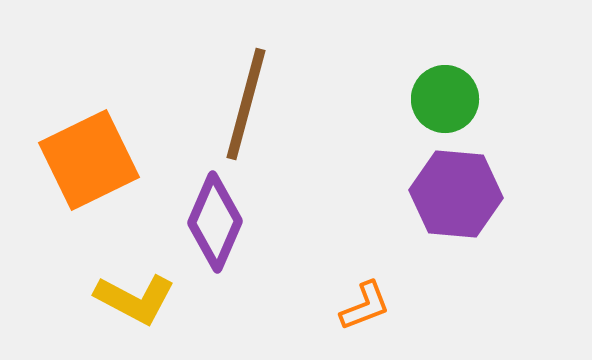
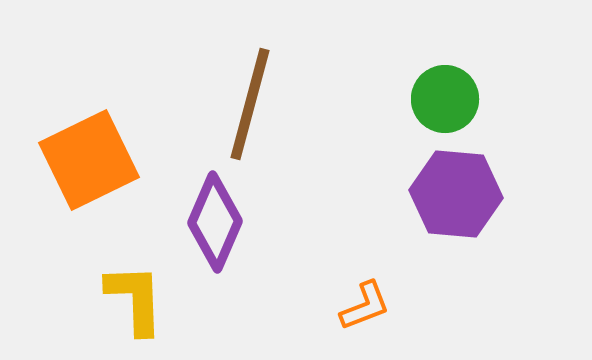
brown line: moved 4 px right
yellow L-shape: rotated 120 degrees counterclockwise
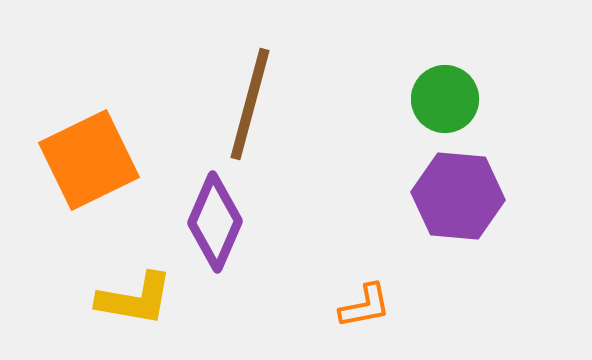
purple hexagon: moved 2 px right, 2 px down
yellow L-shape: rotated 102 degrees clockwise
orange L-shape: rotated 10 degrees clockwise
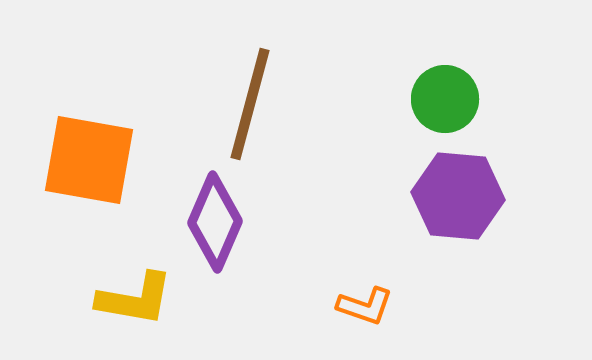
orange square: rotated 36 degrees clockwise
orange L-shape: rotated 30 degrees clockwise
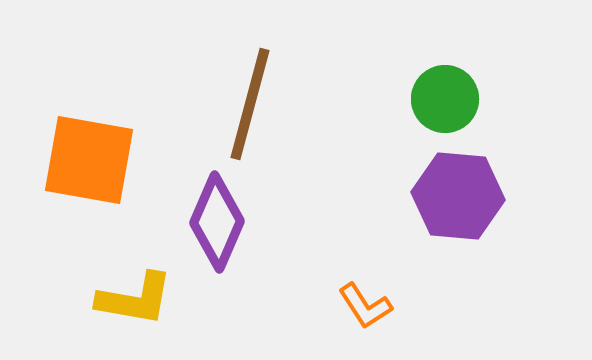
purple diamond: moved 2 px right
orange L-shape: rotated 38 degrees clockwise
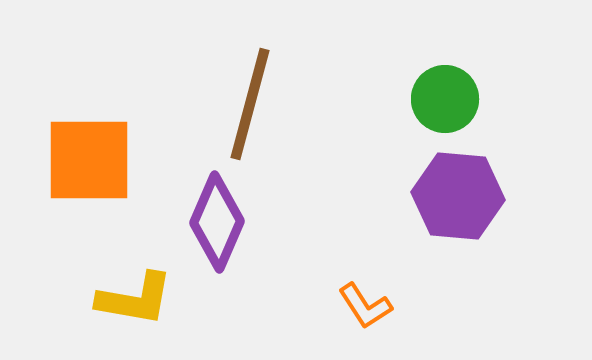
orange square: rotated 10 degrees counterclockwise
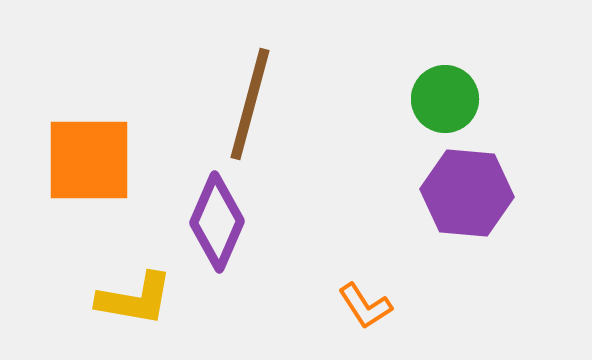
purple hexagon: moved 9 px right, 3 px up
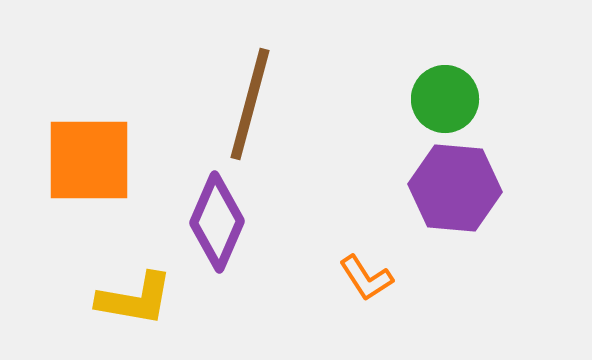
purple hexagon: moved 12 px left, 5 px up
orange L-shape: moved 1 px right, 28 px up
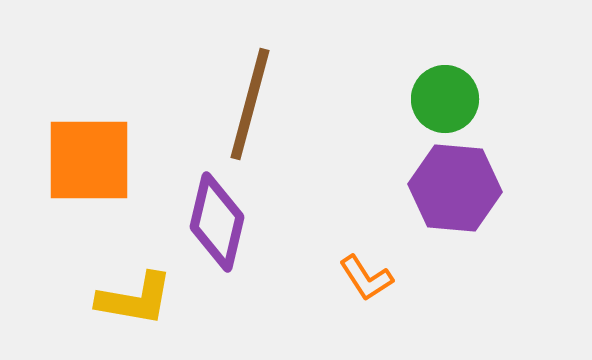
purple diamond: rotated 10 degrees counterclockwise
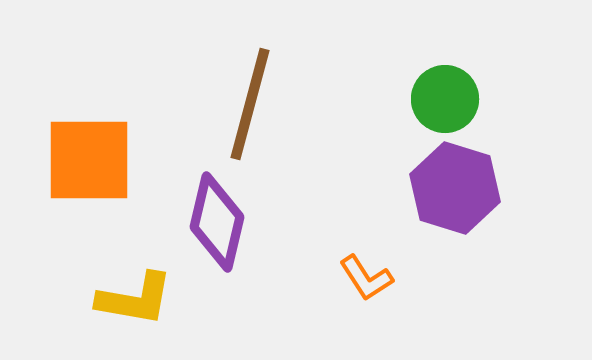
purple hexagon: rotated 12 degrees clockwise
